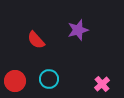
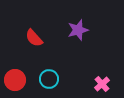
red semicircle: moved 2 px left, 2 px up
red circle: moved 1 px up
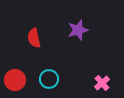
red semicircle: rotated 30 degrees clockwise
pink cross: moved 1 px up
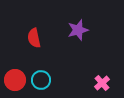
cyan circle: moved 8 px left, 1 px down
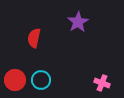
purple star: moved 8 px up; rotated 15 degrees counterclockwise
red semicircle: rotated 24 degrees clockwise
pink cross: rotated 28 degrees counterclockwise
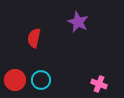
purple star: rotated 15 degrees counterclockwise
pink cross: moved 3 px left, 1 px down
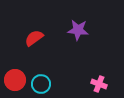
purple star: moved 8 px down; rotated 20 degrees counterclockwise
red semicircle: rotated 42 degrees clockwise
cyan circle: moved 4 px down
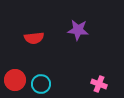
red semicircle: rotated 150 degrees counterclockwise
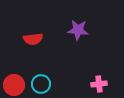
red semicircle: moved 1 px left, 1 px down
red circle: moved 1 px left, 5 px down
pink cross: rotated 28 degrees counterclockwise
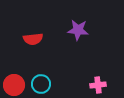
pink cross: moved 1 px left, 1 px down
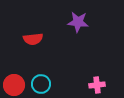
purple star: moved 8 px up
pink cross: moved 1 px left
